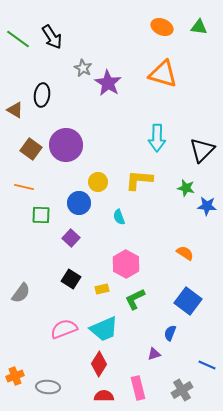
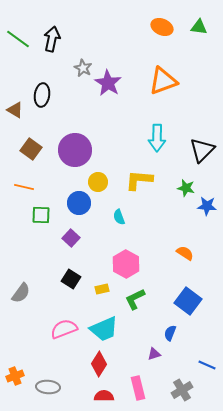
black arrow: moved 2 px down; rotated 135 degrees counterclockwise
orange triangle: moved 7 px down; rotated 36 degrees counterclockwise
purple circle: moved 9 px right, 5 px down
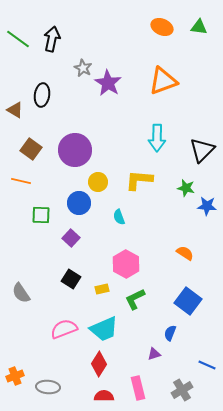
orange line: moved 3 px left, 6 px up
gray semicircle: rotated 110 degrees clockwise
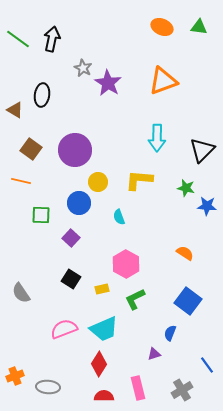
blue line: rotated 30 degrees clockwise
